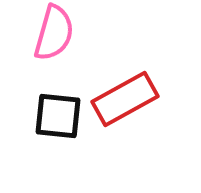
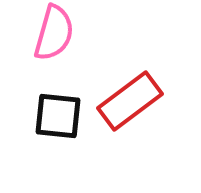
red rectangle: moved 5 px right, 2 px down; rotated 8 degrees counterclockwise
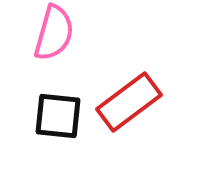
red rectangle: moved 1 px left, 1 px down
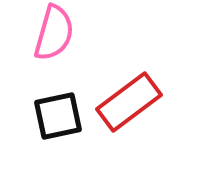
black square: rotated 18 degrees counterclockwise
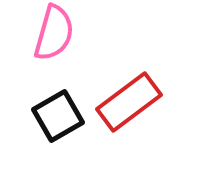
black square: rotated 18 degrees counterclockwise
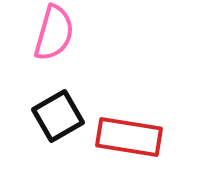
red rectangle: moved 35 px down; rotated 46 degrees clockwise
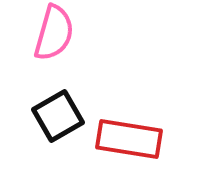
red rectangle: moved 2 px down
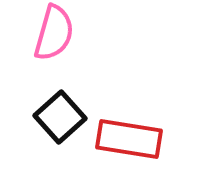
black square: moved 2 px right, 1 px down; rotated 12 degrees counterclockwise
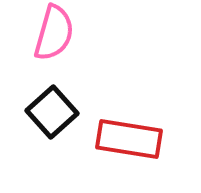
black square: moved 8 px left, 5 px up
